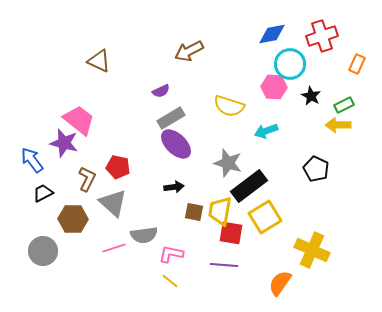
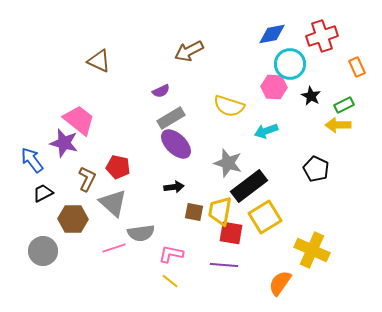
orange rectangle: moved 3 px down; rotated 48 degrees counterclockwise
gray semicircle: moved 3 px left, 2 px up
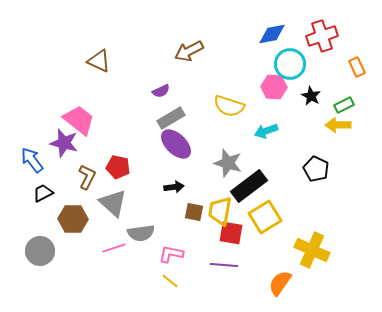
brown L-shape: moved 2 px up
gray circle: moved 3 px left
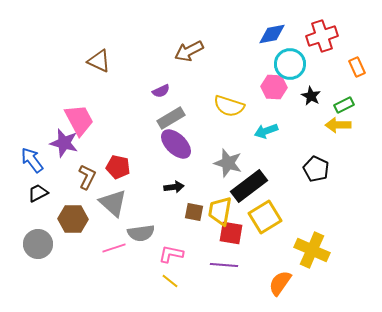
pink trapezoid: rotated 24 degrees clockwise
black trapezoid: moved 5 px left
gray circle: moved 2 px left, 7 px up
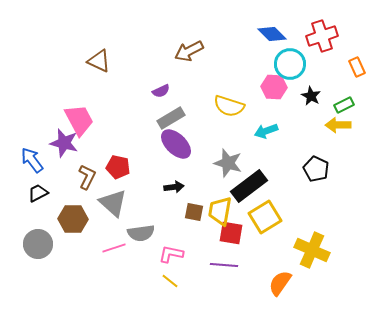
blue diamond: rotated 56 degrees clockwise
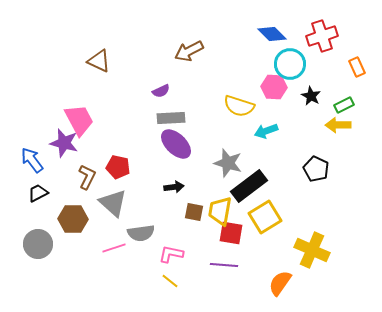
yellow semicircle: moved 10 px right
gray rectangle: rotated 28 degrees clockwise
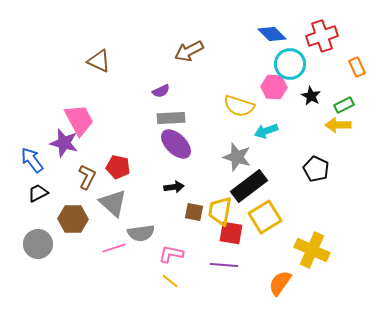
gray star: moved 9 px right, 6 px up
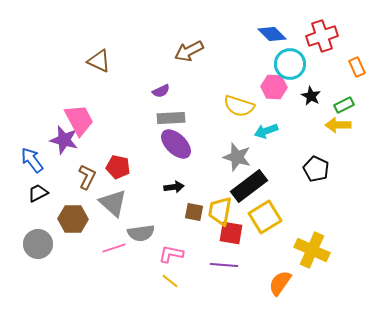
purple star: moved 3 px up
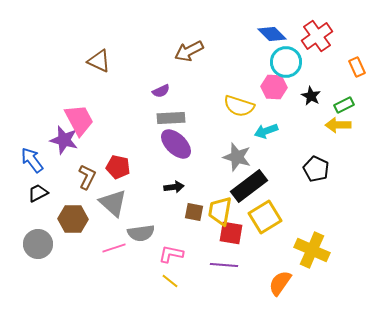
red cross: moved 5 px left; rotated 16 degrees counterclockwise
cyan circle: moved 4 px left, 2 px up
